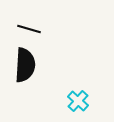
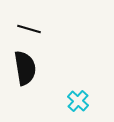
black semicircle: moved 3 px down; rotated 12 degrees counterclockwise
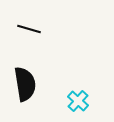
black semicircle: moved 16 px down
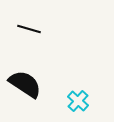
black semicircle: rotated 48 degrees counterclockwise
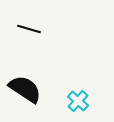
black semicircle: moved 5 px down
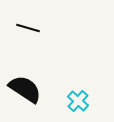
black line: moved 1 px left, 1 px up
